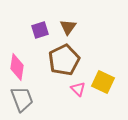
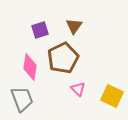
brown triangle: moved 6 px right, 1 px up
brown pentagon: moved 1 px left, 2 px up
pink diamond: moved 13 px right
yellow square: moved 9 px right, 14 px down
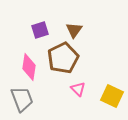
brown triangle: moved 4 px down
pink diamond: moved 1 px left
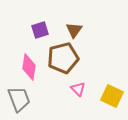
brown pentagon: rotated 12 degrees clockwise
gray trapezoid: moved 3 px left
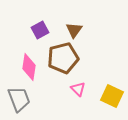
purple square: rotated 12 degrees counterclockwise
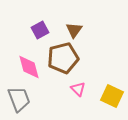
pink diamond: rotated 24 degrees counterclockwise
